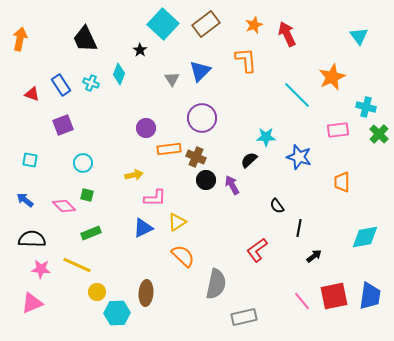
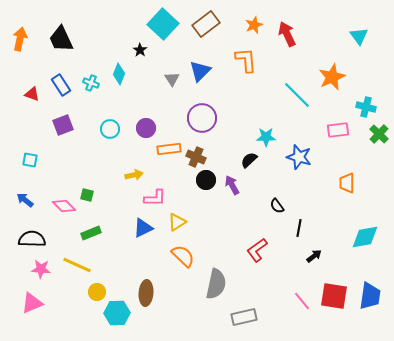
black trapezoid at (85, 39): moved 24 px left
cyan circle at (83, 163): moved 27 px right, 34 px up
orange trapezoid at (342, 182): moved 5 px right, 1 px down
red square at (334, 296): rotated 20 degrees clockwise
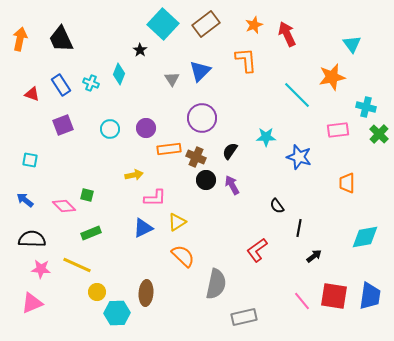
cyan triangle at (359, 36): moved 7 px left, 8 px down
orange star at (332, 77): rotated 12 degrees clockwise
black semicircle at (249, 160): moved 19 px left, 9 px up; rotated 12 degrees counterclockwise
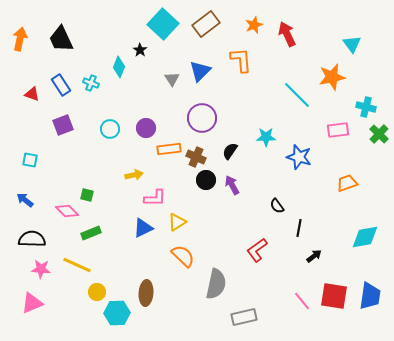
orange L-shape at (246, 60): moved 5 px left
cyan diamond at (119, 74): moved 7 px up
orange trapezoid at (347, 183): rotated 70 degrees clockwise
pink diamond at (64, 206): moved 3 px right, 5 px down
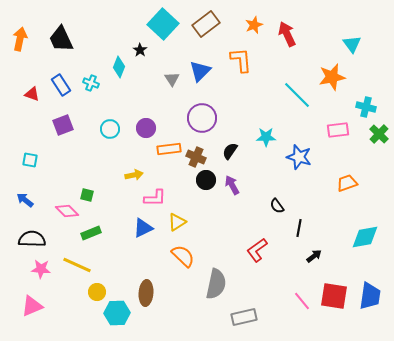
pink triangle at (32, 303): moved 3 px down
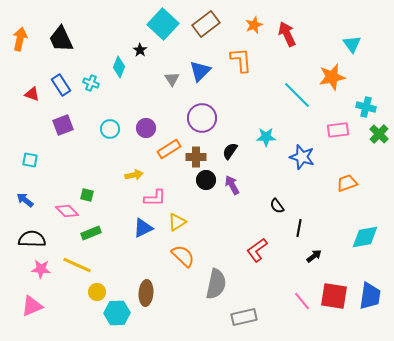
orange rectangle at (169, 149): rotated 25 degrees counterclockwise
brown cross at (196, 157): rotated 24 degrees counterclockwise
blue star at (299, 157): moved 3 px right
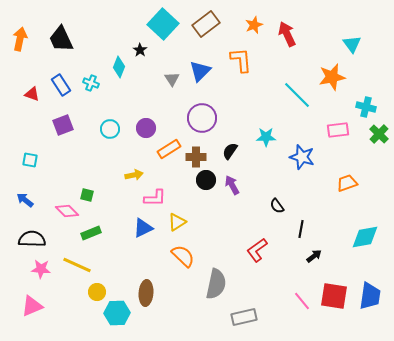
black line at (299, 228): moved 2 px right, 1 px down
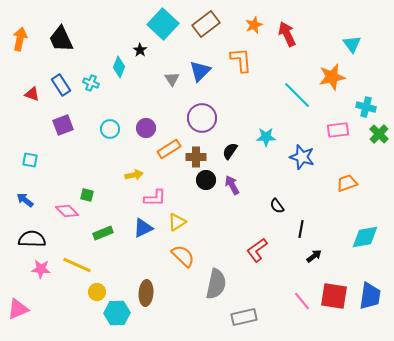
green rectangle at (91, 233): moved 12 px right
pink triangle at (32, 306): moved 14 px left, 3 px down
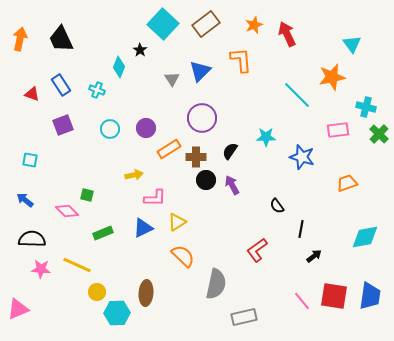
cyan cross at (91, 83): moved 6 px right, 7 px down
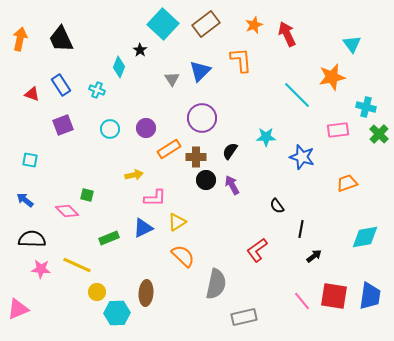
green rectangle at (103, 233): moved 6 px right, 5 px down
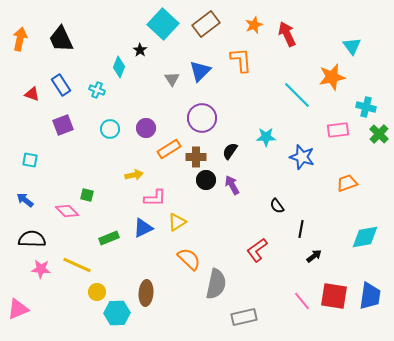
cyan triangle at (352, 44): moved 2 px down
orange semicircle at (183, 256): moved 6 px right, 3 px down
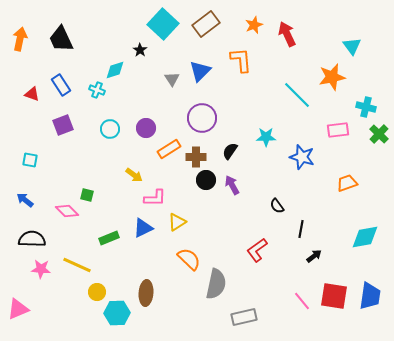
cyan diamond at (119, 67): moved 4 px left, 3 px down; rotated 50 degrees clockwise
yellow arrow at (134, 175): rotated 48 degrees clockwise
